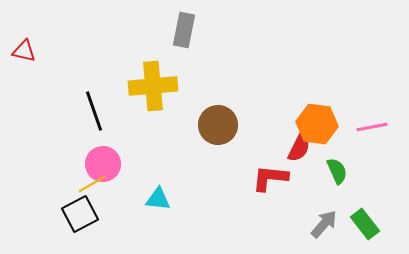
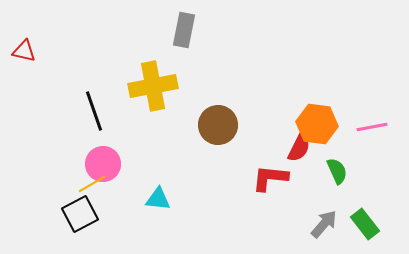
yellow cross: rotated 6 degrees counterclockwise
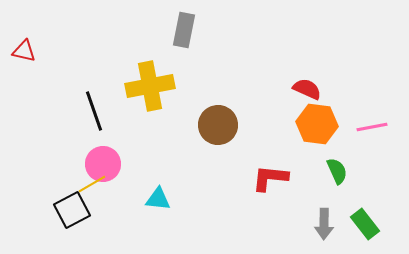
yellow cross: moved 3 px left
red semicircle: moved 8 px right, 59 px up; rotated 92 degrees counterclockwise
black square: moved 8 px left, 4 px up
gray arrow: rotated 140 degrees clockwise
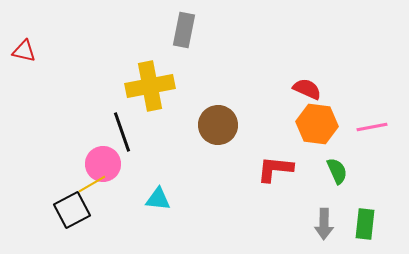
black line: moved 28 px right, 21 px down
red L-shape: moved 5 px right, 9 px up
green rectangle: rotated 44 degrees clockwise
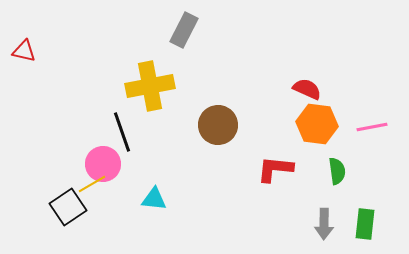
gray rectangle: rotated 16 degrees clockwise
green semicircle: rotated 16 degrees clockwise
cyan triangle: moved 4 px left
black square: moved 4 px left, 3 px up; rotated 6 degrees counterclockwise
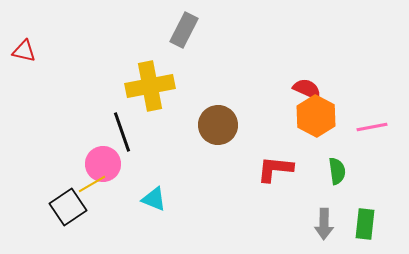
orange hexagon: moved 1 px left, 8 px up; rotated 21 degrees clockwise
cyan triangle: rotated 16 degrees clockwise
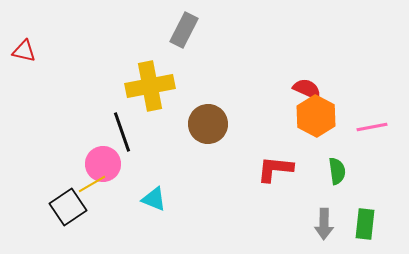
brown circle: moved 10 px left, 1 px up
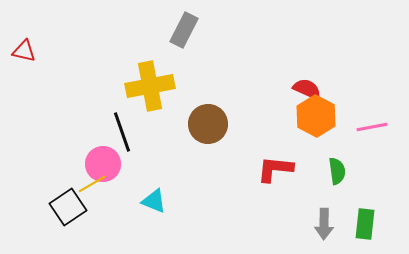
cyan triangle: moved 2 px down
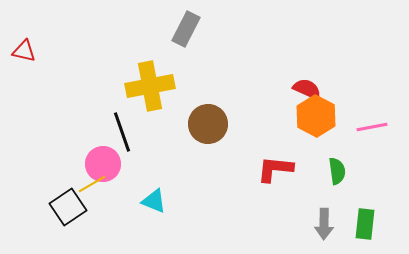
gray rectangle: moved 2 px right, 1 px up
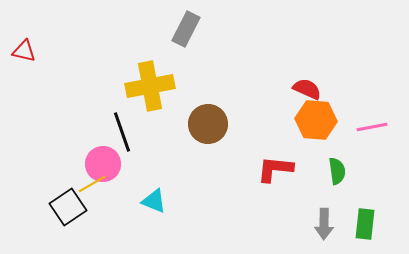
orange hexagon: moved 4 px down; rotated 24 degrees counterclockwise
